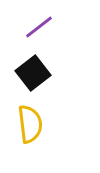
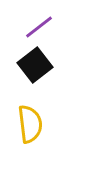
black square: moved 2 px right, 8 px up
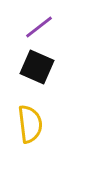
black square: moved 2 px right, 2 px down; rotated 28 degrees counterclockwise
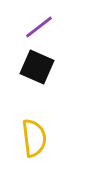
yellow semicircle: moved 4 px right, 14 px down
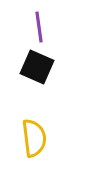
purple line: rotated 60 degrees counterclockwise
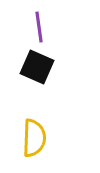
yellow semicircle: rotated 9 degrees clockwise
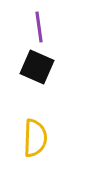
yellow semicircle: moved 1 px right
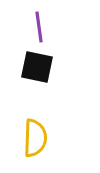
black square: rotated 12 degrees counterclockwise
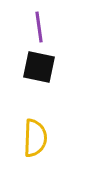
black square: moved 2 px right
